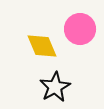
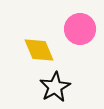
yellow diamond: moved 3 px left, 4 px down
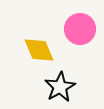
black star: moved 5 px right
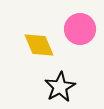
yellow diamond: moved 5 px up
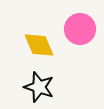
black star: moved 21 px left; rotated 24 degrees counterclockwise
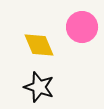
pink circle: moved 2 px right, 2 px up
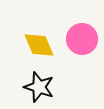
pink circle: moved 12 px down
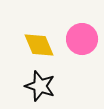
black star: moved 1 px right, 1 px up
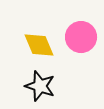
pink circle: moved 1 px left, 2 px up
